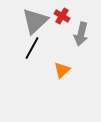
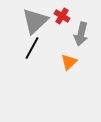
orange triangle: moved 7 px right, 8 px up
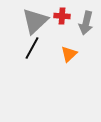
red cross: rotated 28 degrees counterclockwise
gray arrow: moved 5 px right, 11 px up
orange triangle: moved 8 px up
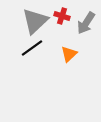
red cross: rotated 14 degrees clockwise
gray arrow: rotated 20 degrees clockwise
black line: rotated 25 degrees clockwise
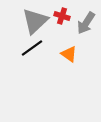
orange triangle: rotated 42 degrees counterclockwise
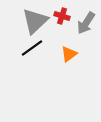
orange triangle: rotated 48 degrees clockwise
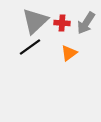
red cross: moved 7 px down; rotated 14 degrees counterclockwise
black line: moved 2 px left, 1 px up
orange triangle: moved 1 px up
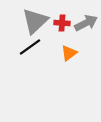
gray arrow: rotated 150 degrees counterclockwise
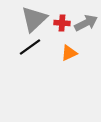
gray triangle: moved 1 px left, 2 px up
orange triangle: rotated 12 degrees clockwise
